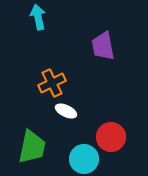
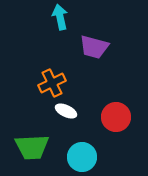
cyan arrow: moved 22 px right
purple trapezoid: moved 9 px left, 1 px down; rotated 64 degrees counterclockwise
red circle: moved 5 px right, 20 px up
green trapezoid: rotated 75 degrees clockwise
cyan circle: moved 2 px left, 2 px up
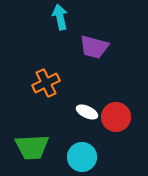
orange cross: moved 6 px left
white ellipse: moved 21 px right, 1 px down
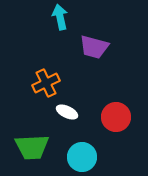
white ellipse: moved 20 px left
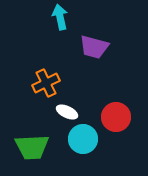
cyan circle: moved 1 px right, 18 px up
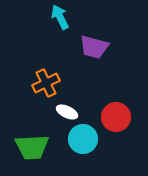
cyan arrow: rotated 15 degrees counterclockwise
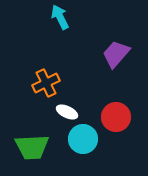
purple trapezoid: moved 22 px right, 7 px down; rotated 116 degrees clockwise
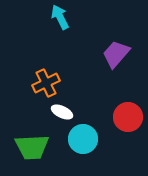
white ellipse: moved 5 px left
red circle: moved 12 px right
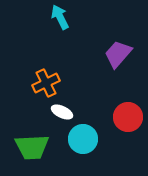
purple trapezoid: moved 2 px right
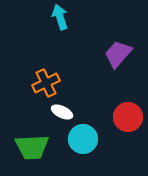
cyan arrow: rotated 10 degrees clockwise
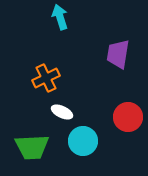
purple trapezoid: rotated 32 degrees counterclockwise
orange cross: moved 5 px up
cyan circle: moved 2 px down
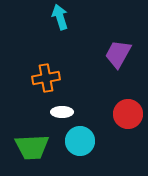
purple trapezoid: rotated 20 degrees clockwise
orange cross: rotated 16 degrees clockwise
white ellipse: rotated 25 degrees counterclockwise
red circle: moved 3 px up
cyan circle: moved 3 px left
